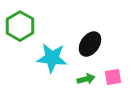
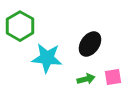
cyan star: moved 5 px left
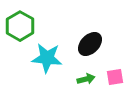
black ellipse: rotated 10 degrees clockwise
pink square: moved 2 px right
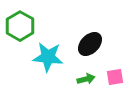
cyan star: moved 1 px right, 1 px up
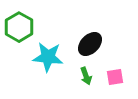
green hexagon: moved 1 px left, 1 px down
green arrow: moved 3 px up; rotated 84 degrees clockwise
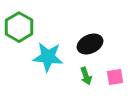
black ellipse: rotated 20 degrees clockwise
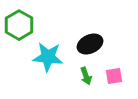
green hexagon: moved 2 px up
pink square: moved 1 px left, 1 px up
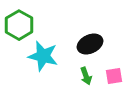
cyan star: moved 5 px left, 1 px up; rotated 8 degrees clockwise
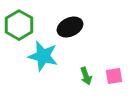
black ellipse: moved 20 px left, 17 px up
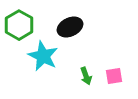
cyan star: rotated 12 degrees clockwise
